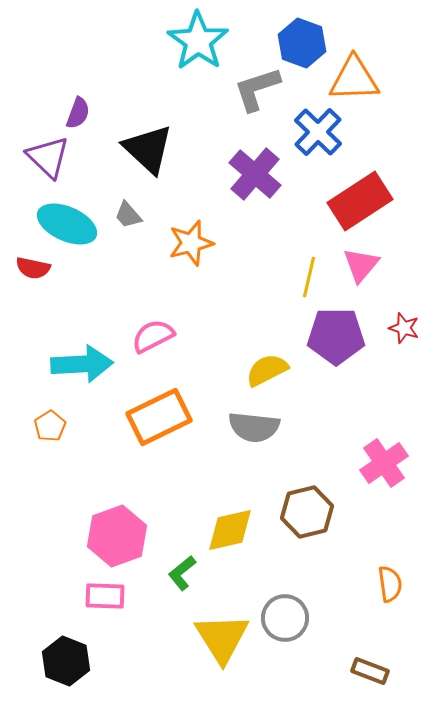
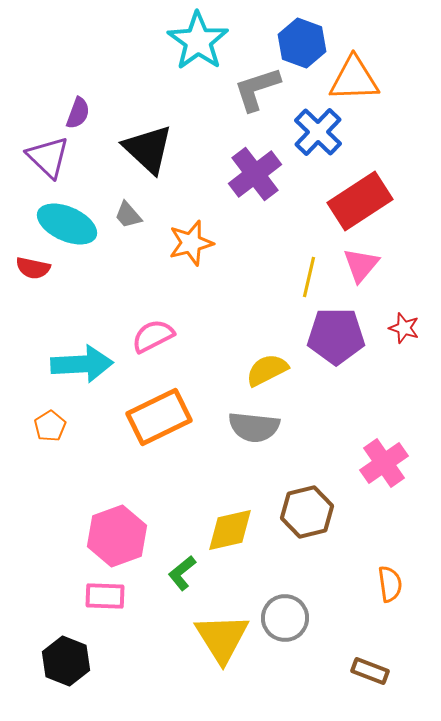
purple cross: rotated 12 degrees clockwise
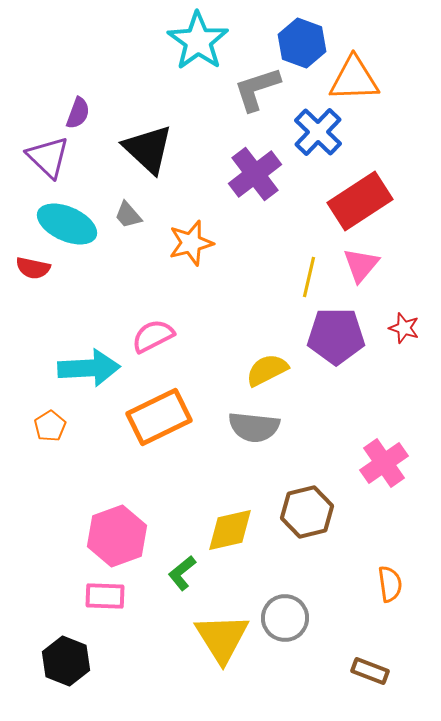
cyan arrow: moved 7 px right, 4 px down
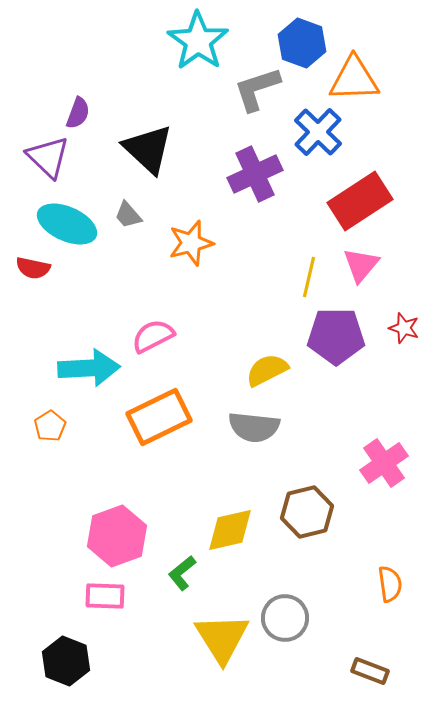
purple cross: rotated 12 degrees clockwise
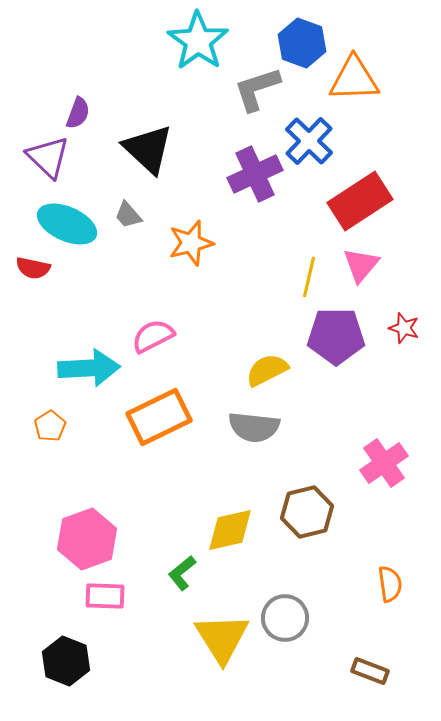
blue cross: moved 9 px left, 9 px down
pink hexagon: moved 30 px left, 3 px down
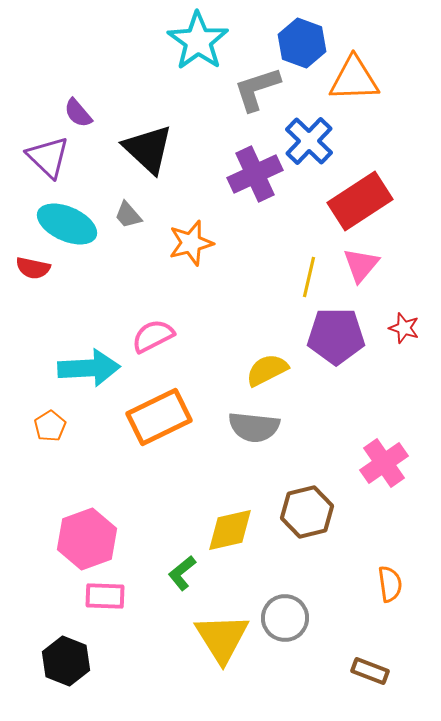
purple semicircle: rotated 120 degrees clockwise
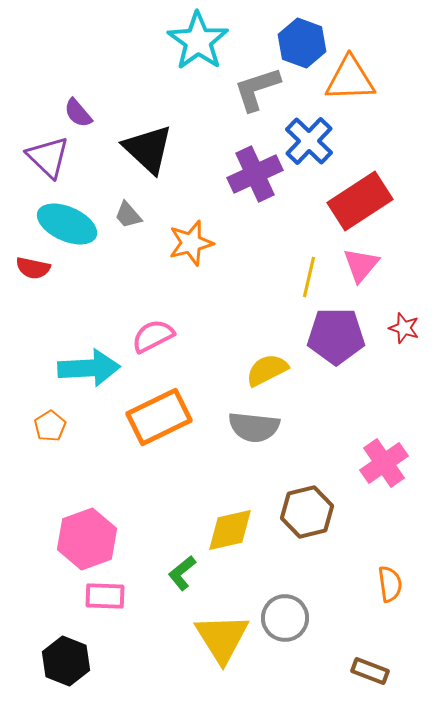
orange triangle: moved 4 px left
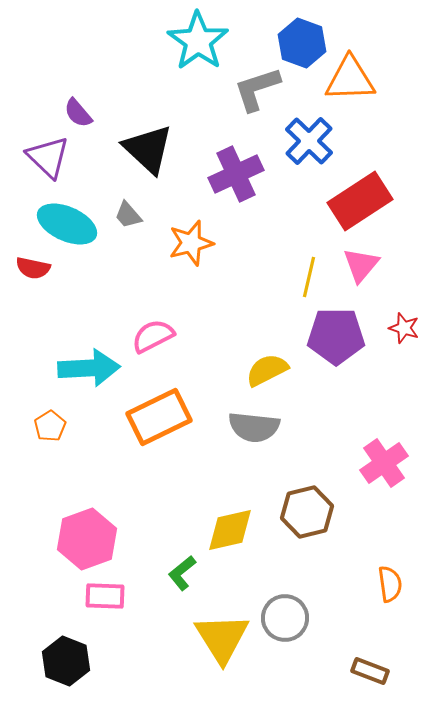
purple cross: moved 19 px left
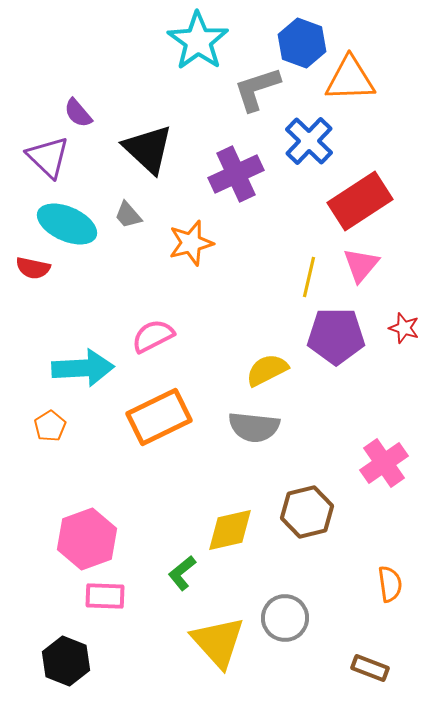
cyan arrow: moved 6 px left
yellow triangle: moved 4 px left, 4 px down; rotated 10 degrees counterclockwise
brown rectangle: moved 3 px up
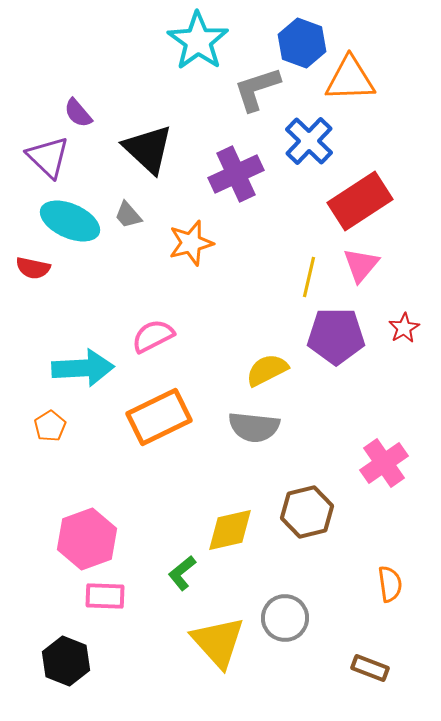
cyan ellipse: moved 3 px right, 3 px up
red star: rotated 24 degrees clockwise
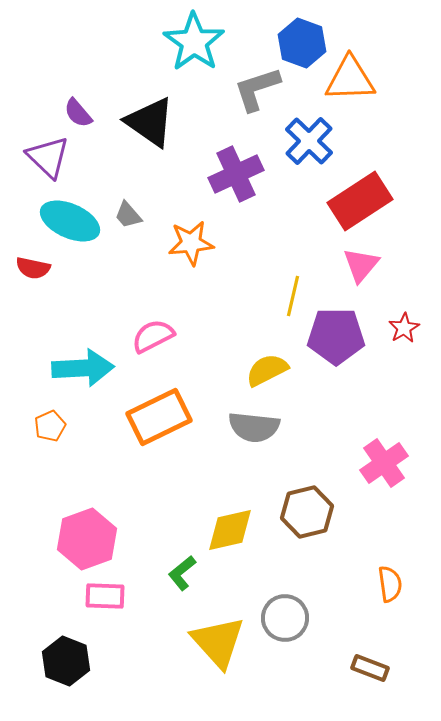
cyan star: moved 4 px left, 1 px down
black triangle: moved 2 px right, 27 px up; rotated 8 degrees counterclockwise
orange star: rotated 9 degrees clockwise
yellow line: moved 16 px left, 19 px down
orange pentagon: rotated 8 degrees clockwise
